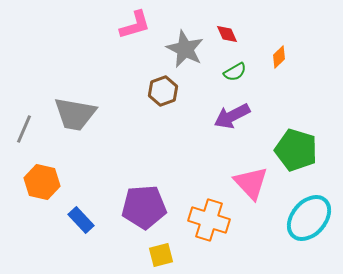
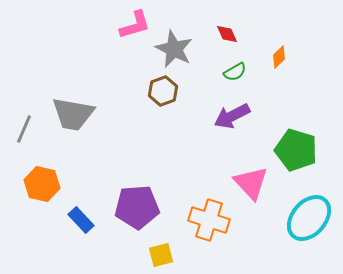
gray star: moved 11 px left
gray trapezoid: moved 2 px left
orange hexagon: moved 2 px down
purple pentagon: moved 7 px left
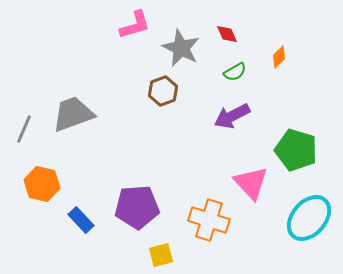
gray star: moved 7 px right, 1 px up
gray trapezoid: rotated 150 degrees clockwise
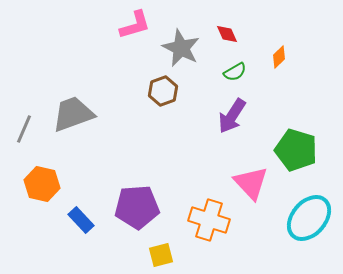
purple arrow: rotated 30 degrees counterclockwise
